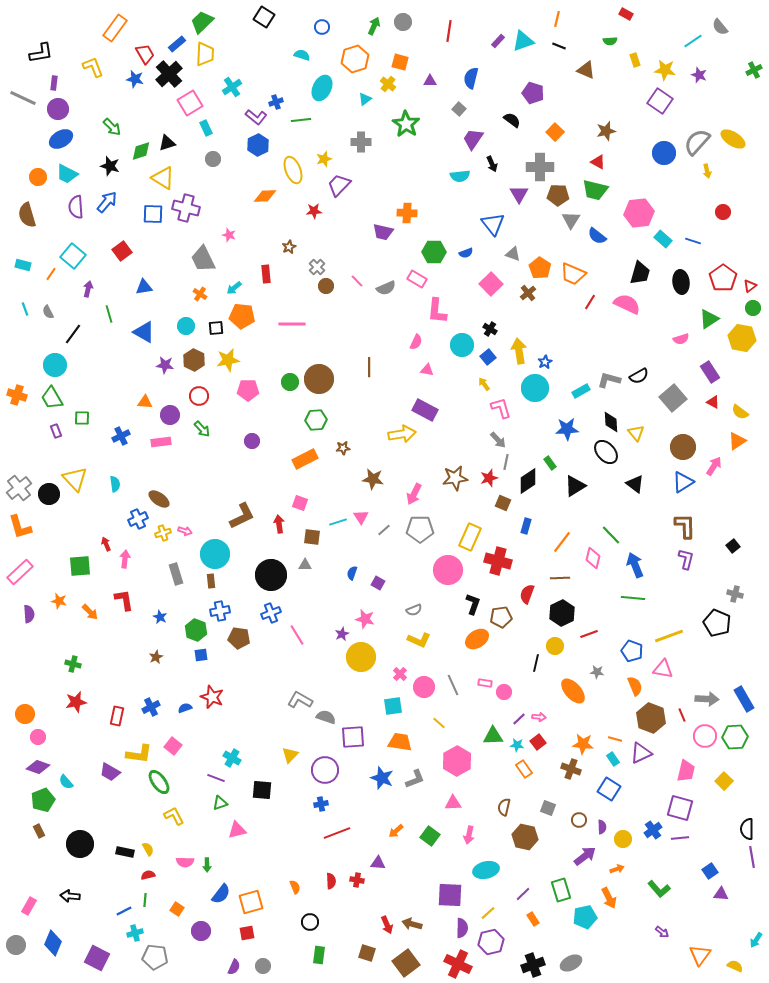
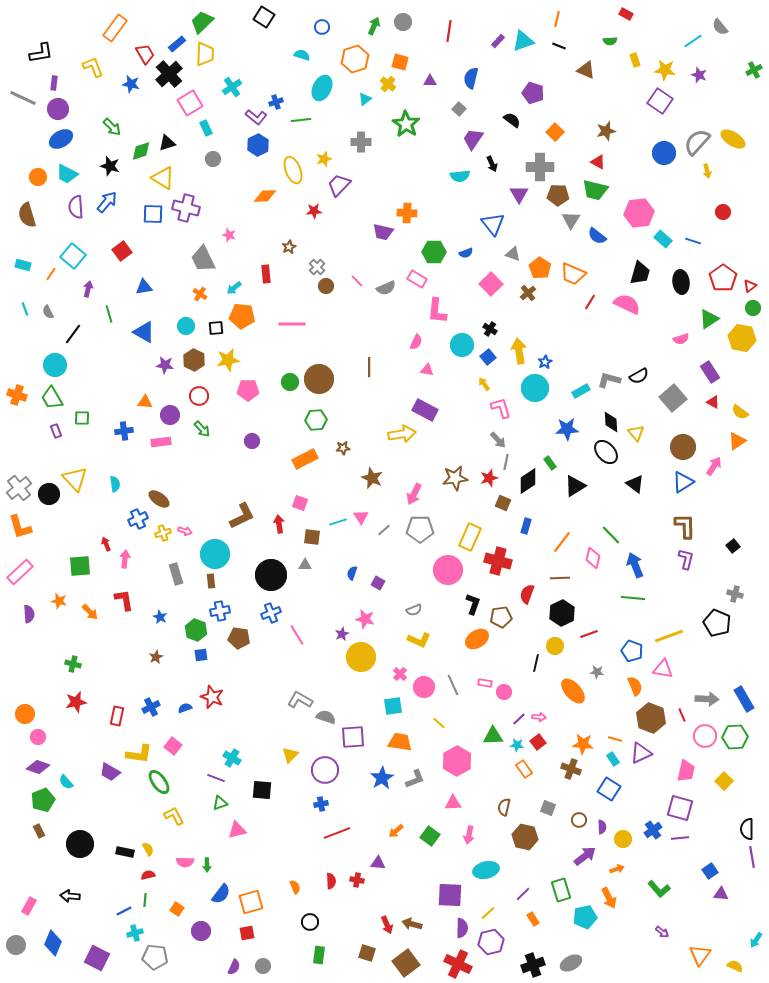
blue star at (135, 79): moved 4 px left, 5 px down
blue cross at (121, 436): moved 3 px right, 5 px up; rotated 18 degrees clockwise
brown star at (373, 479): moved 1 px left, 1 px up; rotated 15 degrees clockwise
blue star at (382, 778): rotated 20 degrees clockwise
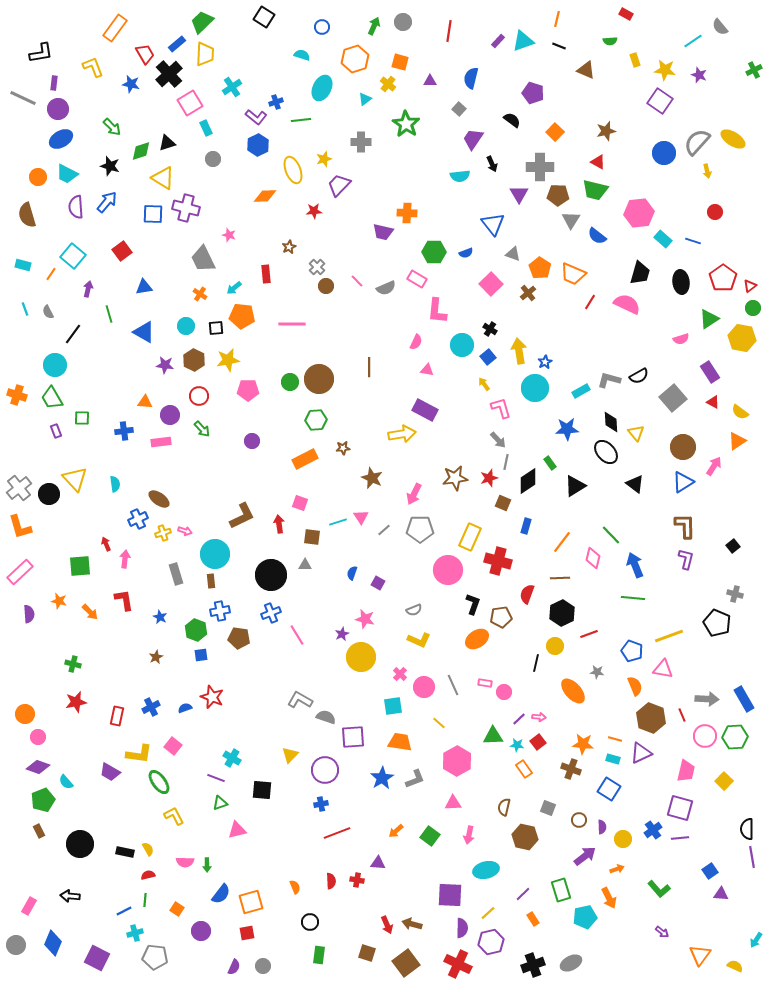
red circle at (723, 212): moved 8 px left
cyan rectangle at (613, 759): rotated 40 degrees counterclockwise
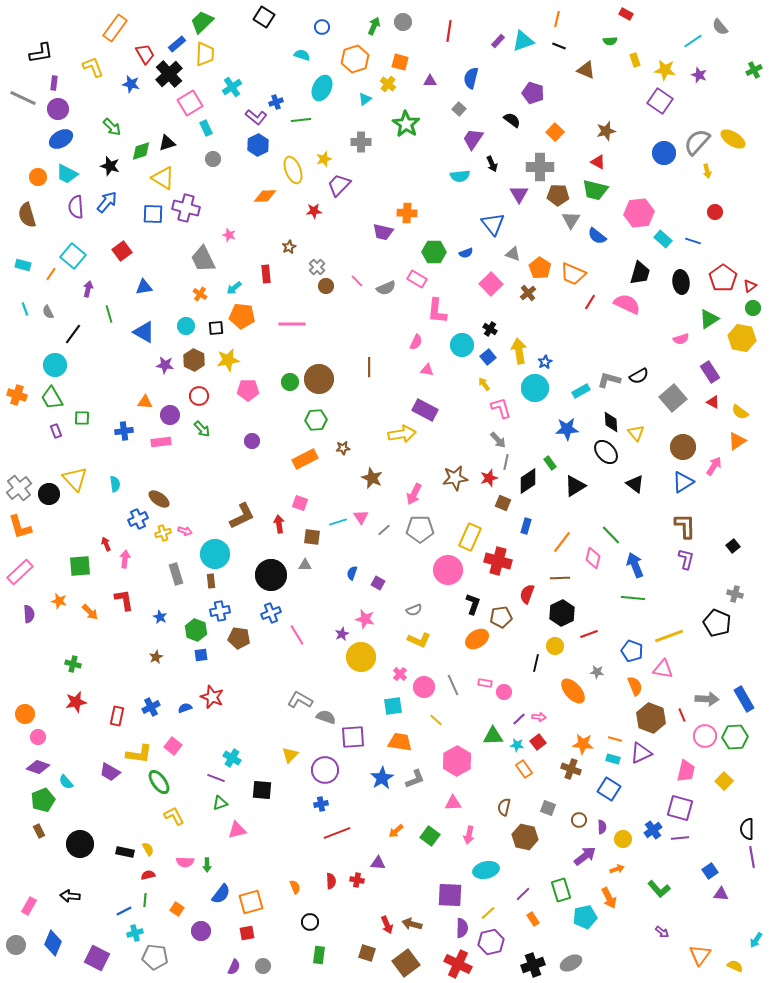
yellow line at (439, 723): moved 3 px left, 3 px up
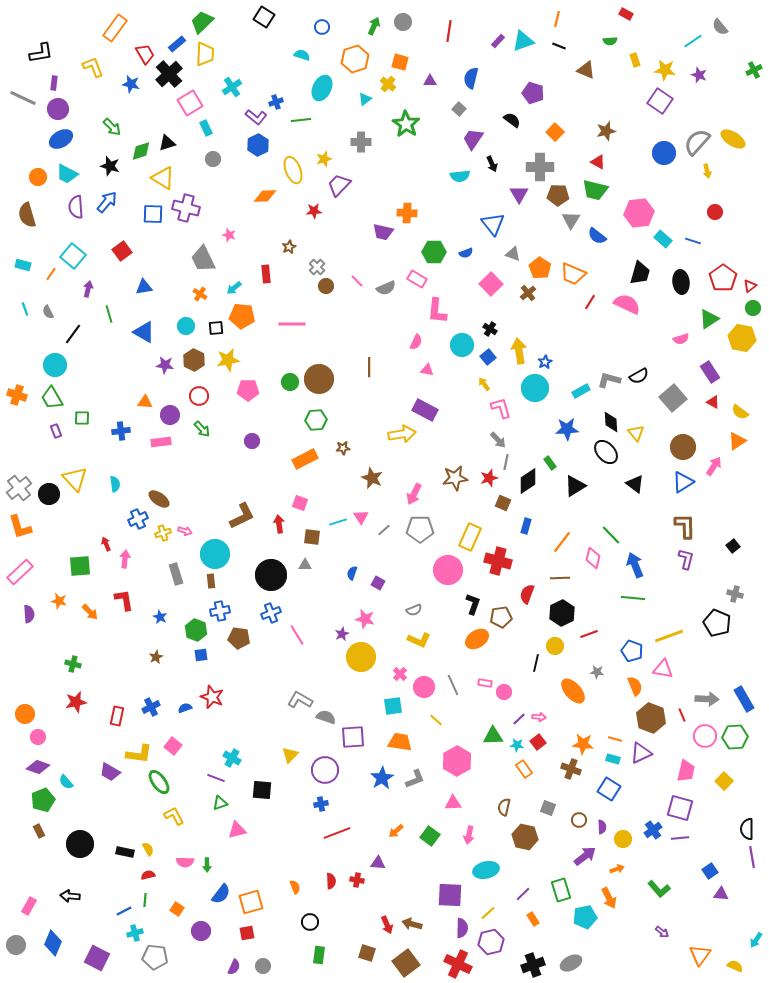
blue cross at (124, 431): moved 3 px left
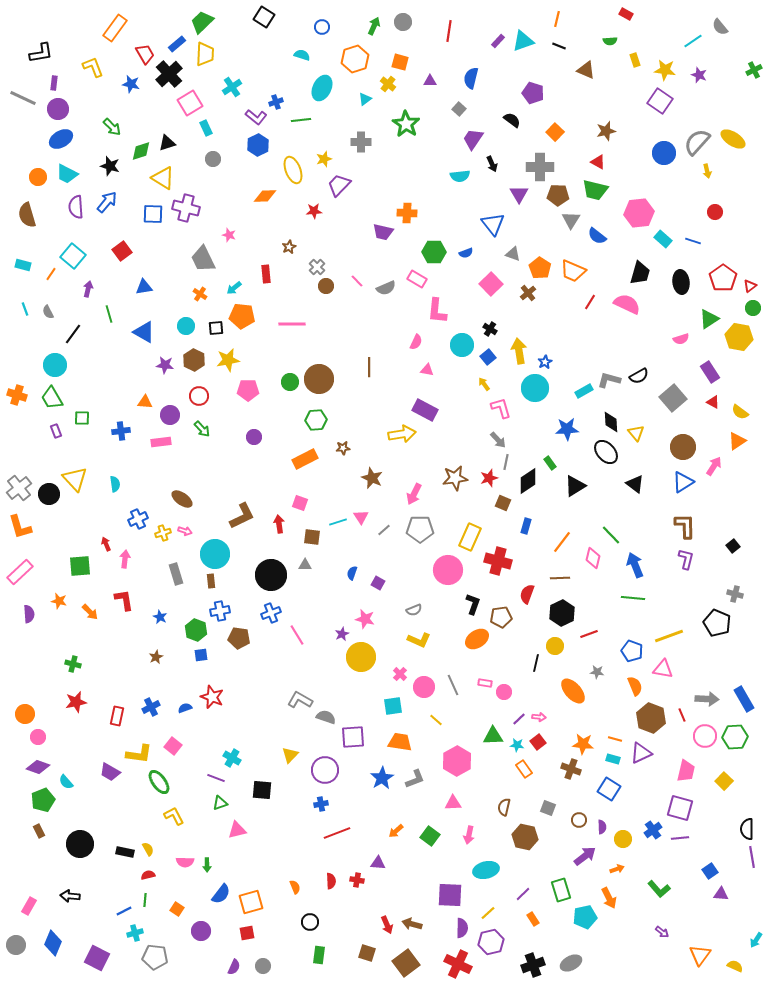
orange trapezoid at (573, 274): moved 3 px up
yellow hexagon at (742, 338): moved 3 px left, 1 px up
cyan rectangle at (581, 391): moved 3 px right
purple circle at (252, 441): moved 2 px right, 4 px up
brown ellipse at (159, 499): moved 23 px right
